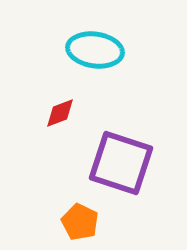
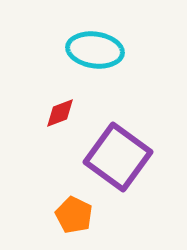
purple square: moved 3 px left, 6 px up; rotated 18 degrees clockwise
orange pentagon: moved 6 px left, 7 px up
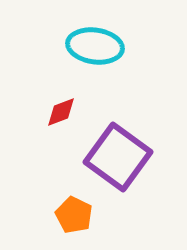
cyan ellipse: moved 4 px up
red diamond: moved 1 px right, 1 px up
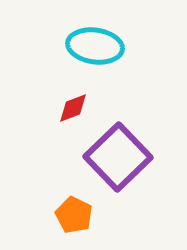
red diamond: moved 12 px right, 4 px up
purple square: rotated 10 degrees clockwise
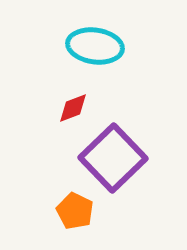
purple square: moved 5 px left, 1 px down
orange pentagon: moved 1 px right, 4 px up
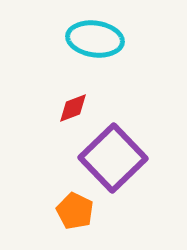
cyan ellipse: moved 7 px up
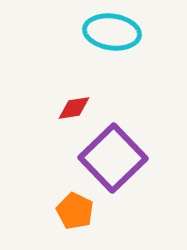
cyan ellipse: moved 17 px right, 7 px up
red diamond: moved 1 px right; rotated 12 degrees clockwise
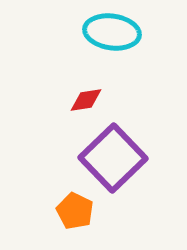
red diamond: moved 12 px right, 8 px up
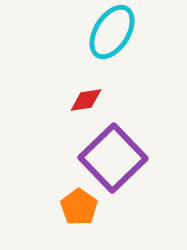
cyan ellipse: rotated 66 degrees counterclockwise
orange pentagon: moved 4 px right, 4 px up; rotated 9 degrees clockwise
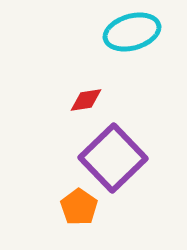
cyan ellipse: moved 20 px right; rotated 42 degrees clockwise
